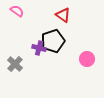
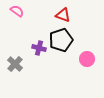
red triangle: rotated 14 degrees counterclockwise
black pentagon: moved 8 px right, 1 px up
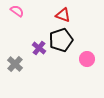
purple cross: rotated 24 degrees clockwise
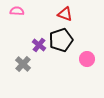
pink semicircle: rotated 32 degrees counterclockwise
red triangle: moved 2 px right, 1 px up
purple cross: moved 3 px up
gray cross: moved 8 px right
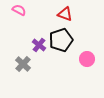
pink semicircle: moved 2 px right, 1 px up; rotated 24 degrees clockwise
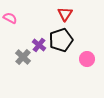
pink semicircle: moved 9 px left, 8 px down
red triangle: rotated 42 degrees clockwise
gray cross: moved 7 px up
